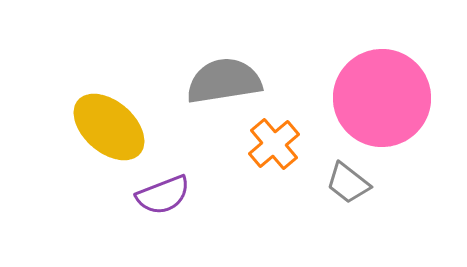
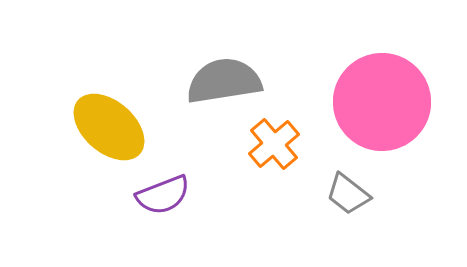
pink circle: moved 4 px down
gray trapezoid: moved 11 px down
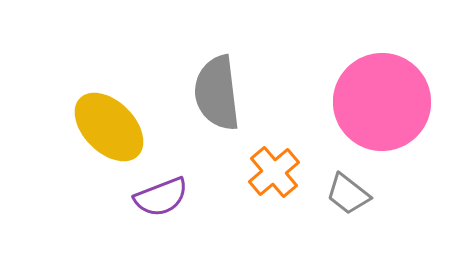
gray semicircle: moved 7 px left, 12 px down; rotated 88 degrees counterclockwise
yellow ellipse: rotated 4 degrees clockwise
orange cross: moved 28 px down
purple semicircle: moved 2 px left, 2 px down
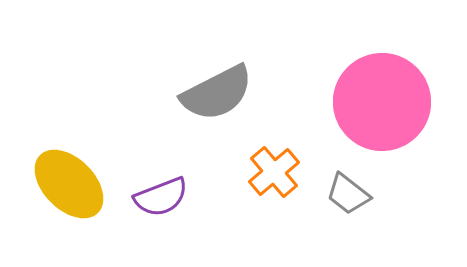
gray semicircle: rotated 110 degrees counterclockwise
yellow ellipse: moved 40 px left, 57 px down
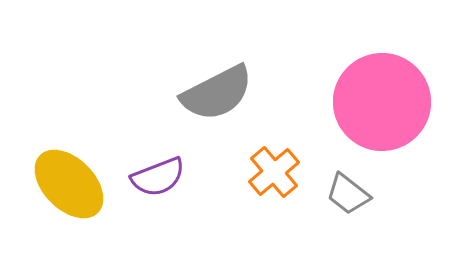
purple semicircle: moved 3 px left, 20 px up
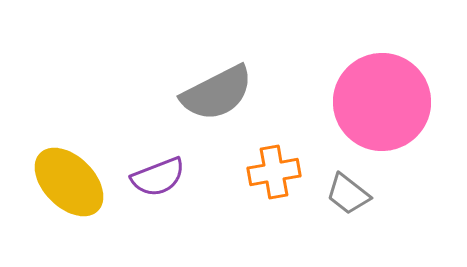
orange cross: rotated 30 degrees clockwise
yellow ellipse: moved 2 px up
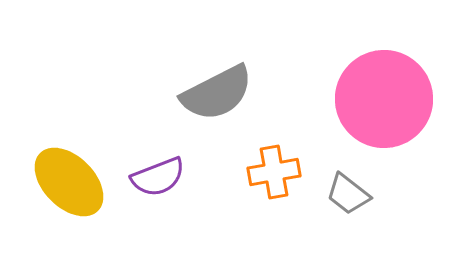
pink circle: moved 2 px right, 3 px up
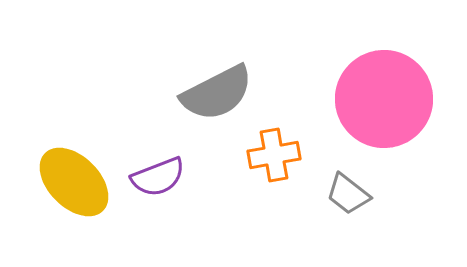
orange cross: moved 17 px up
yellow ellipse: moved 5 px right
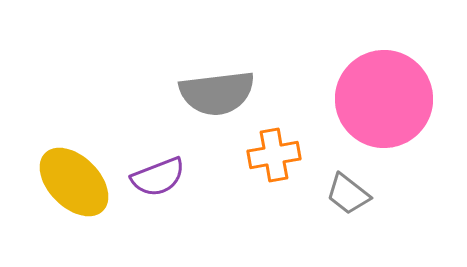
gray semicircle: rotated 20 degrees clockwise
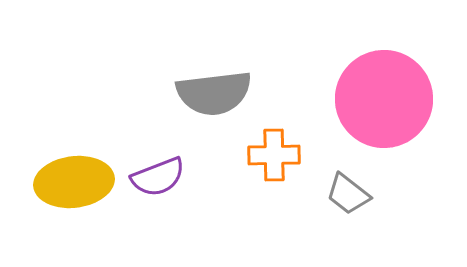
gray semicircle: moved 3 px left
orange cross: rotated 9 degrees clockwise
yellow ellipse: rotated 52 degrees counterclockwise
